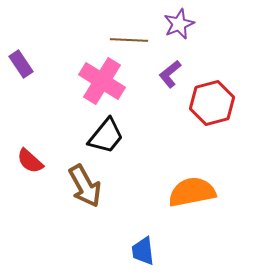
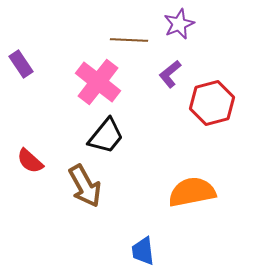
pink cross: moved 4 px left, 1 px down; rotated 6 degrees clockwise
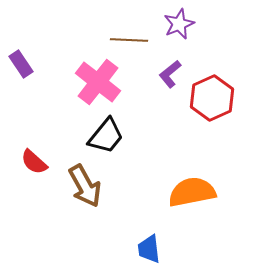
red hexagon: moved 5 px up; rotated 9 degrees counterclockwise
red semicircle: moved 4 px right, 1 px down
blue trapezoid: moved 6 px right, 2 px up
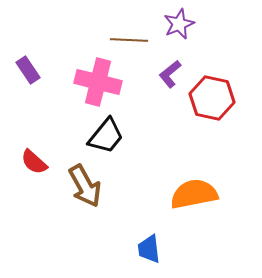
purple rectangle: moved 7 px right, 6 px down
pink cross: rotated 24 degrees counterclockwise
red hexagon: rotated 24 degrees counterclockwise
orange semicircle: moved 2 px right, 2 px down
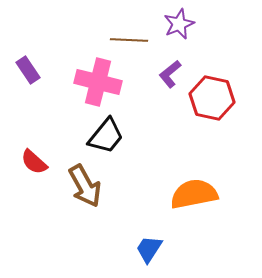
blue trapezoid: rotated 40 degrees clockwise
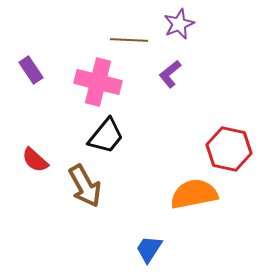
purple rectangle: moved 3 px right
red hexagon: moved 17 px right, 51 px down
red semicircle: moved 1 px right, 2 px up
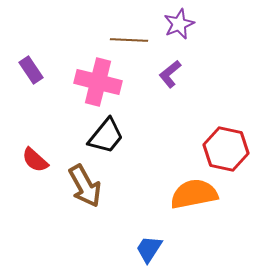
red hexagon: moved 3 px left
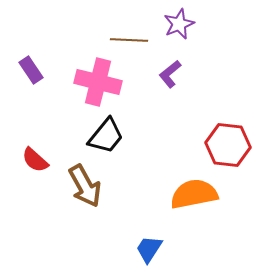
red hexagon: moved 2 px right, 4 px up; rotated 6 degrees counterclockwise
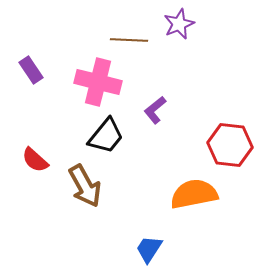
purple L-shape: moved 15 px left, 36 px down
red hexagon: moved 2 px right
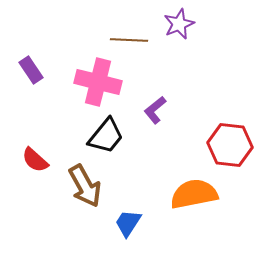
blue trapezoid: moved 21 px left, 26 px up
